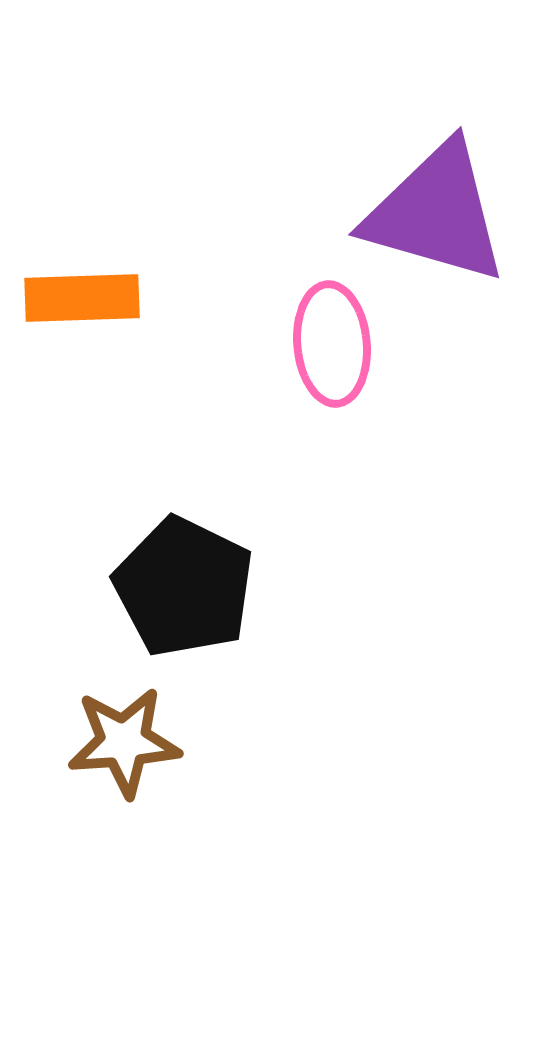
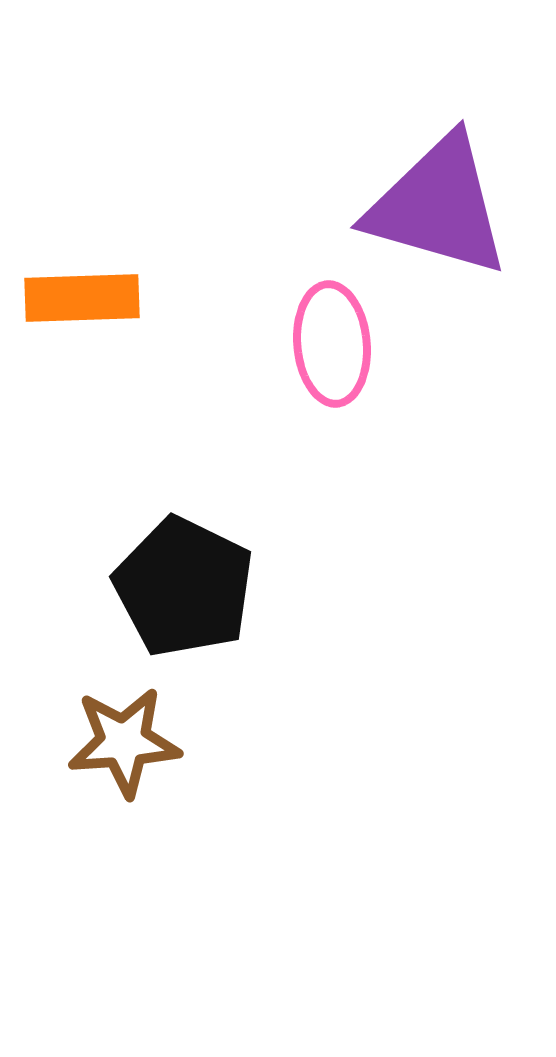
purple triangle: moved 2 px right, 7 px up
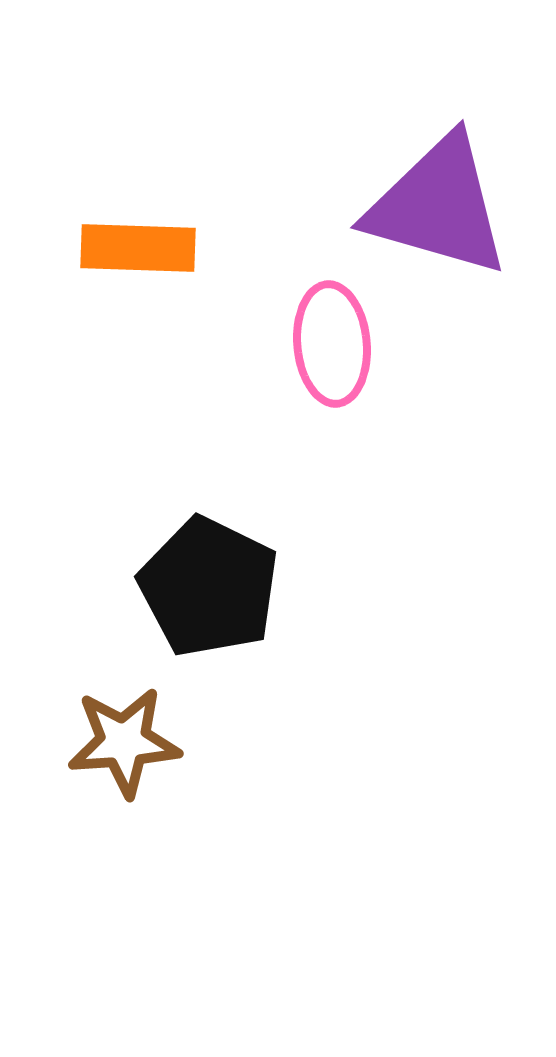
orange rectangle: moved 56 px right, 50 px up; rotated 4 degrees clockwise
black pentagon: moved 25 px right
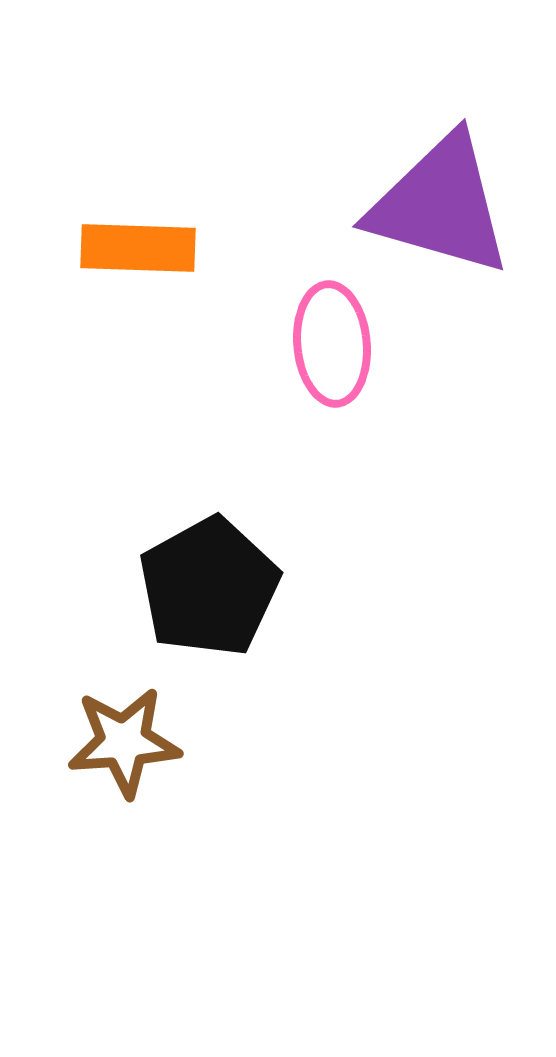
purple triangle: moved 2 px right, 1 px up
black pentagon: rotated 17 degrees clockwise
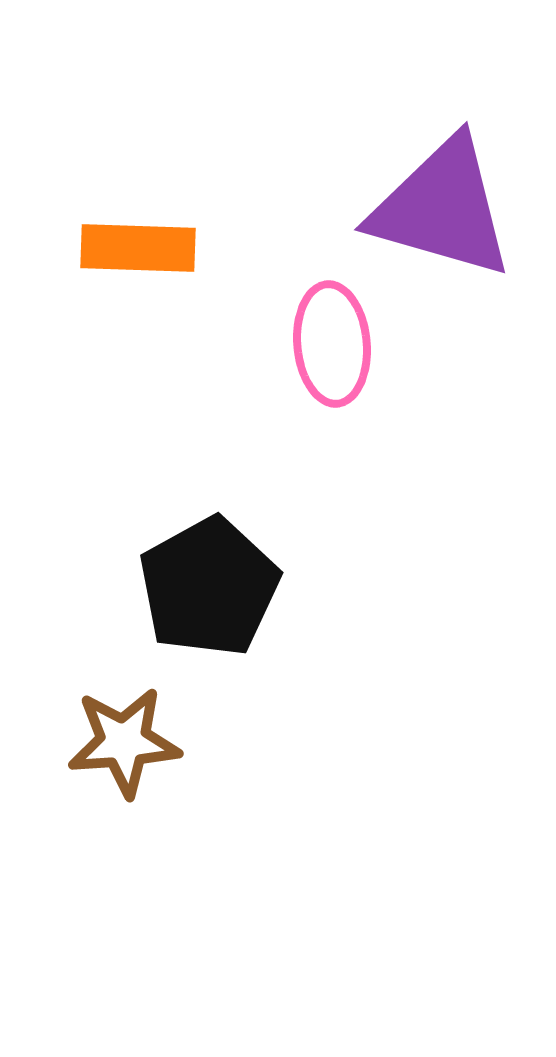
purple triangle: moved 2 px right, 3 px down
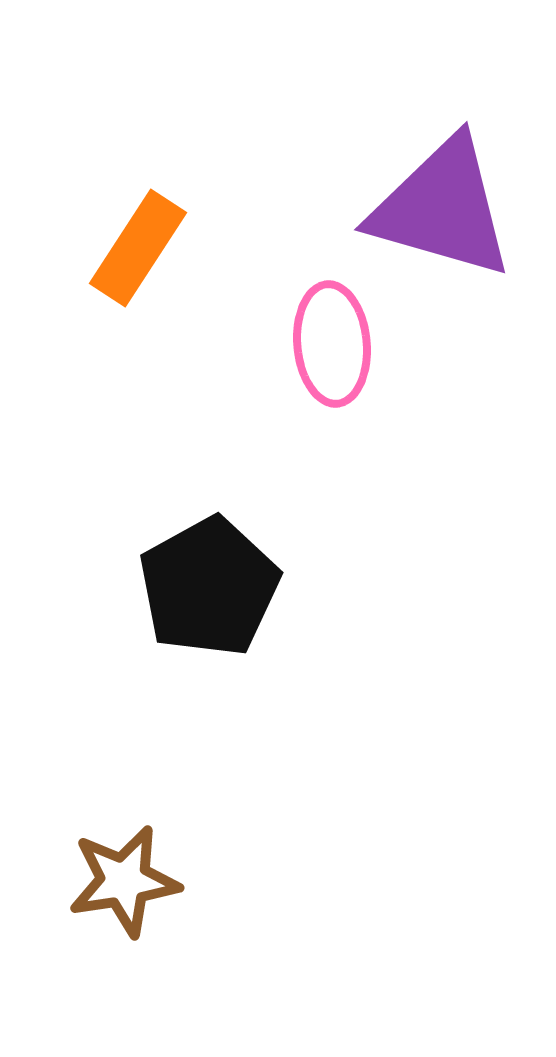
orange rectangle: rotated 59 degrees counterclockwise
brown star: moved 139 px down; rotated 5 degrees counterclockwise
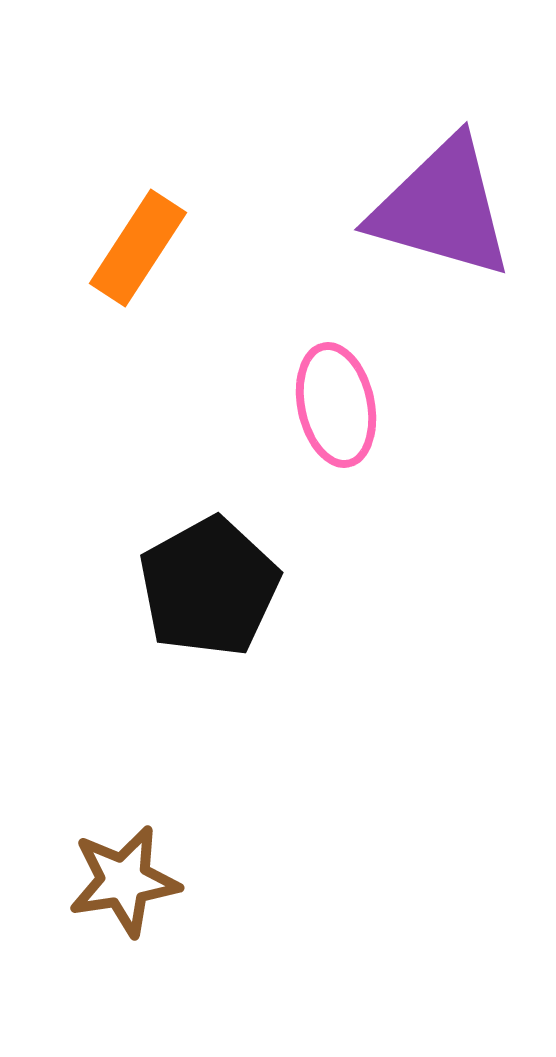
pink ellipse: moved 4 px right, 61 px down; rotated 7 degrees counterclockwise
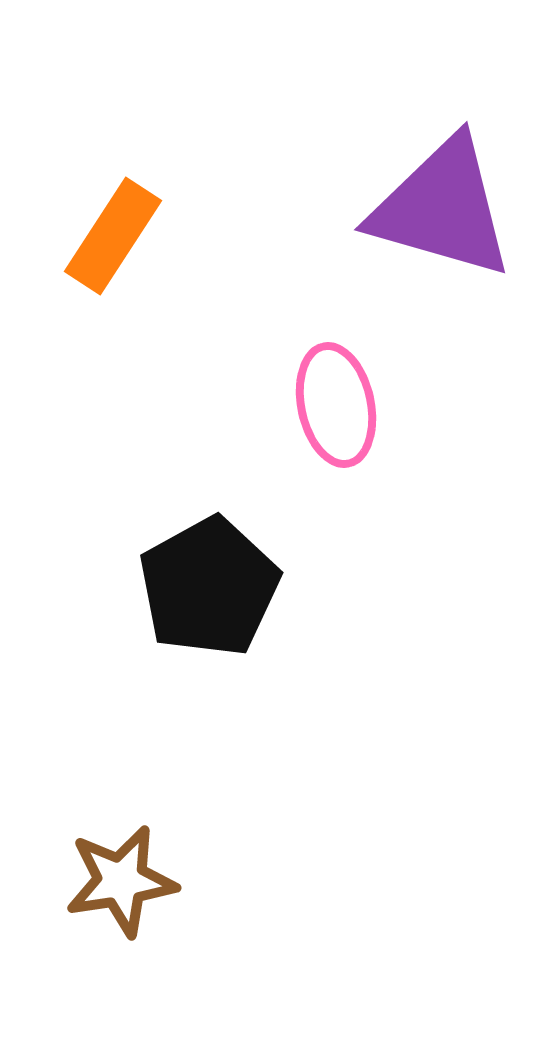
orange rectangle: moved 25 px left, 12 px up
brown star: moved 3 px left
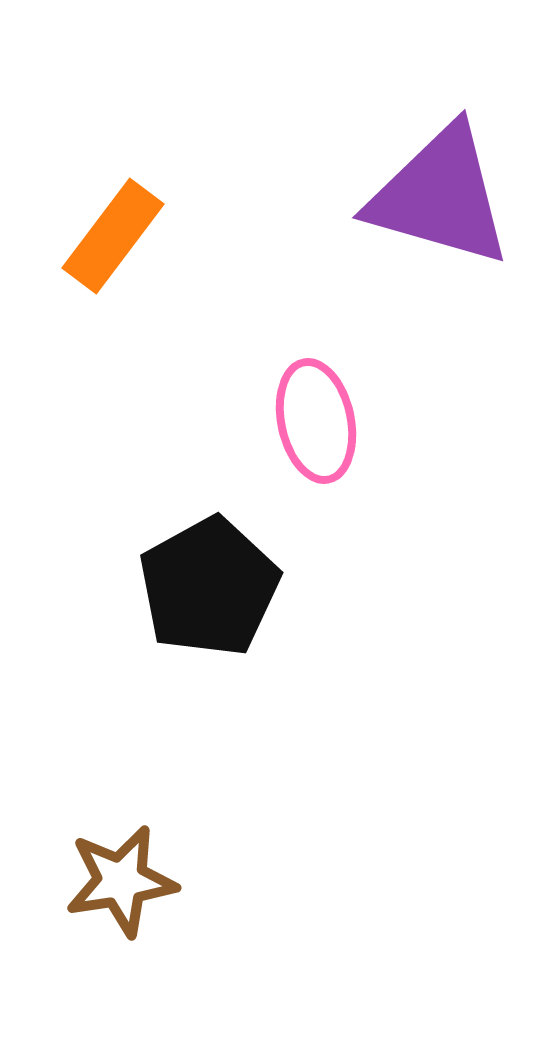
purple triangle: moved 2 px left, 12 px up
orange rectangle: rotated 4 degrees clockwise
pink ellipse: moved 20 px left, 16 px down
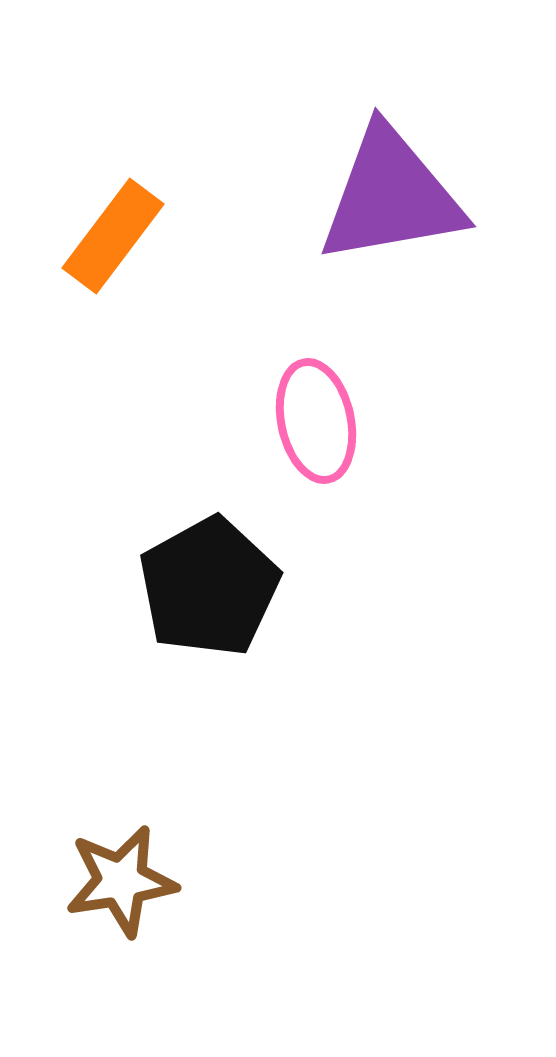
purple triangle: moved 49 px left; rotated 26 degrees counterclockwise
